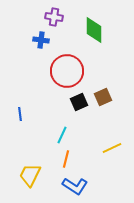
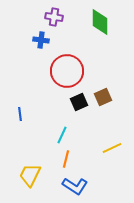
green diamond: moved 6 px right, 8 px up
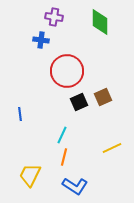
orange line: moved 2 px left, 2 px up
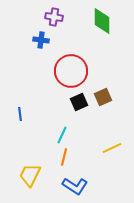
green diamond: moved 2 px right, 1 px up
red circle: moved 4 px right
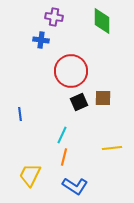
brown square: moved 1 px down; rotated 24 degrees clockwise
yellow line: rotated 18 degrees clockwise
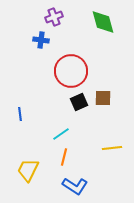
purple cross: rotated 30 degrees counterclockwise
green diamond: moved 1 px right, 1 px down; rotated 16 degrees counterclockwise
cyan line: moved 1 px left, 1 px up; rotated 30 degrees clockwise
yellow trapezoid: moved 2 px left, 5 px up
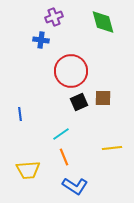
orange line: rotated 36 degrees counterclockwise
yellow trapezoid: rotated 120 degrees counterclockwise
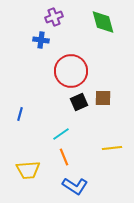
blue line: rotated 24 degrees clockwise
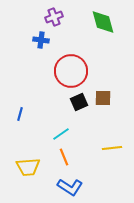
yellow trapezoid: moved 3 px up
blue L-shape: moved 5 px left, 1 px down
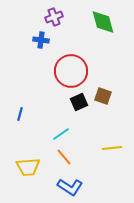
brown square: moved 2 px up; rotated 18 degrees clockwise
orange line: rotated 18 degrees counterclockwise
